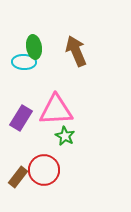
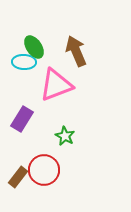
green ellipse: rotated 25 degrees counterclockwise
pink triangle: moved 25 px up; rotated 18 degrees counterclockwise
purple rectangle: moved 1 px right, 1 px down
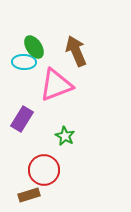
brown rectangle: moved 11 px right, 18 px down; rotated 35 degrees clockwise
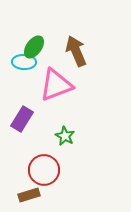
green ellipse: rotated 70 degrees clockwise
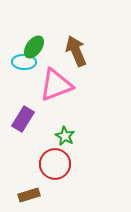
purple rectangle: moved 1 px right
red circle: moved 11 px right, 6 px up
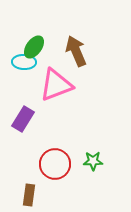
green star: moved 28 px right, 25 px down; rotated 30 degrees counterclockwise
brown rectangle: rotated 65 degrees counterclockwise
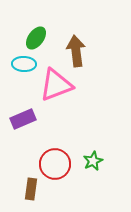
green ellipse: moved 2 px right, 9 px up
brown arrow: rotated 16 degrees clockwise
cyan ellipse: moved 2 px down
purple rectangle: rotated 35 degrees clockwise
green star: rotated 24 degrees counterclockwise
brown rectangle: moved 2 px right, 6 px up
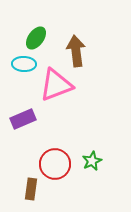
green star: moved 1 px left
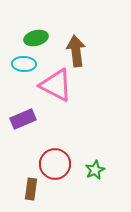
green ellipse: rotated 40 degrees clockwise
pink triangle: rotated 48 degrees clockwise
green star: moved 3 px right, 9 px down
